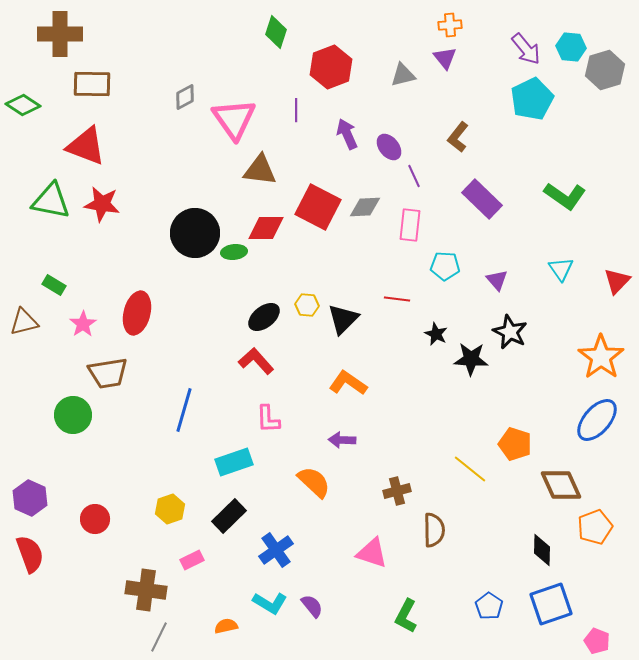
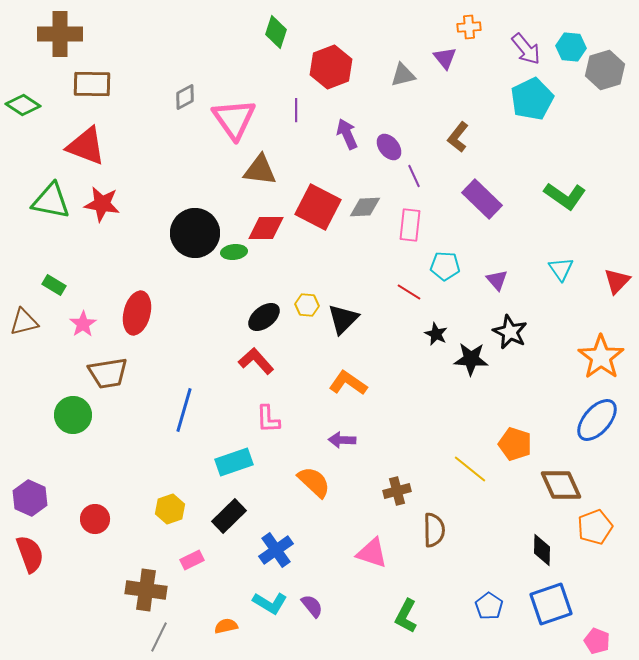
orange cross at (450, 25): moved 19 px right, 2 px down
red line at (397, 299): moved 12 px right, 7 px up; rotated 25 degrees clockwise
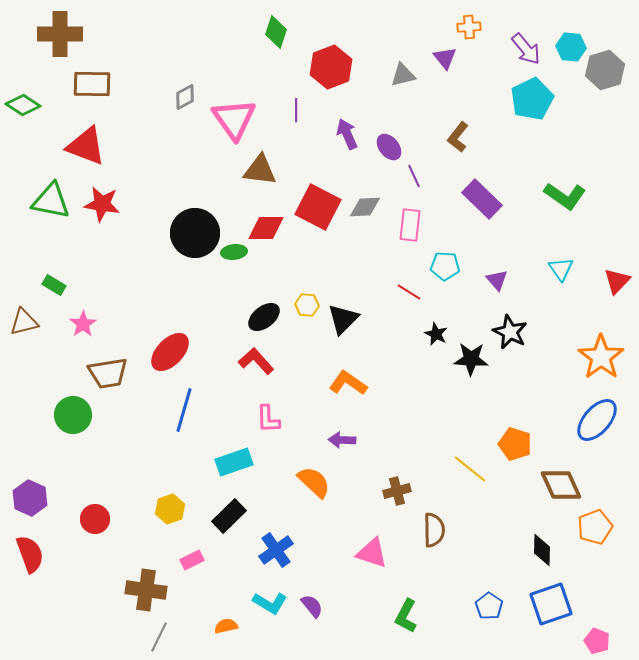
red ellipse at (137, 313): moved 33 px right, 39 px down; rotated 30 degrees clockwise
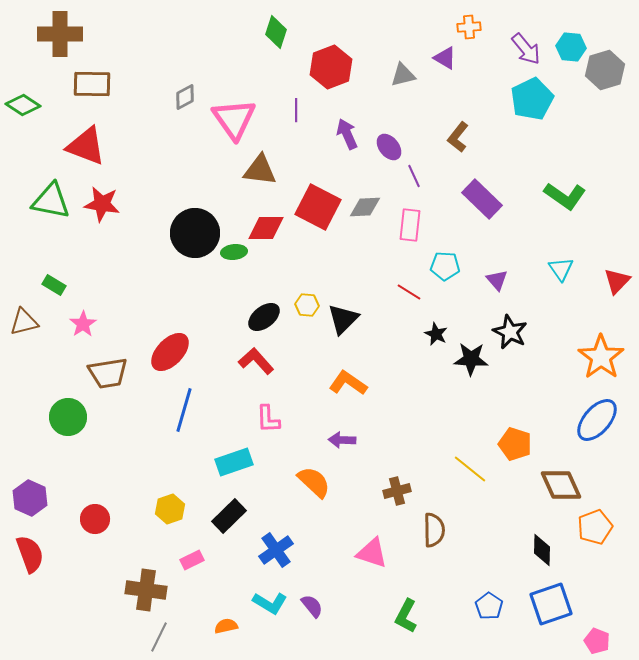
purple triangle at (445, 58): rotated 20 degrees counterclockwise
green circle at (73, 415): moved 5 px left, 2 px down
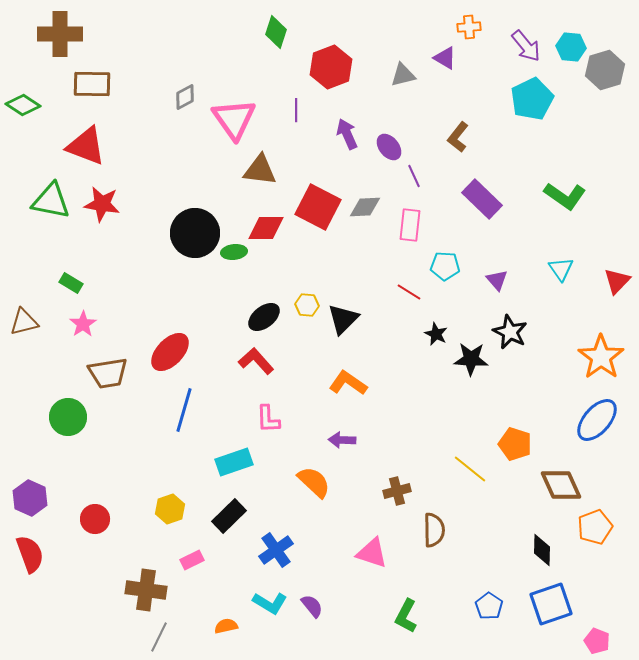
purple arrow at (526, 49): moved 3 px up
green rectangle at (54, 285): moved 17 px right, 2 px up
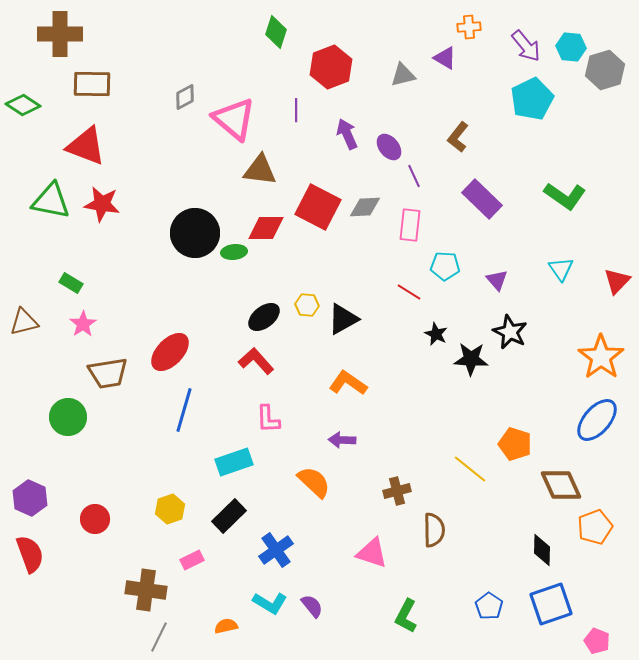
pink triangle at (234, 119): rotated 15 degrees counterclockwise
black triangle at (343, 319): rotated 16 degrees clockwise
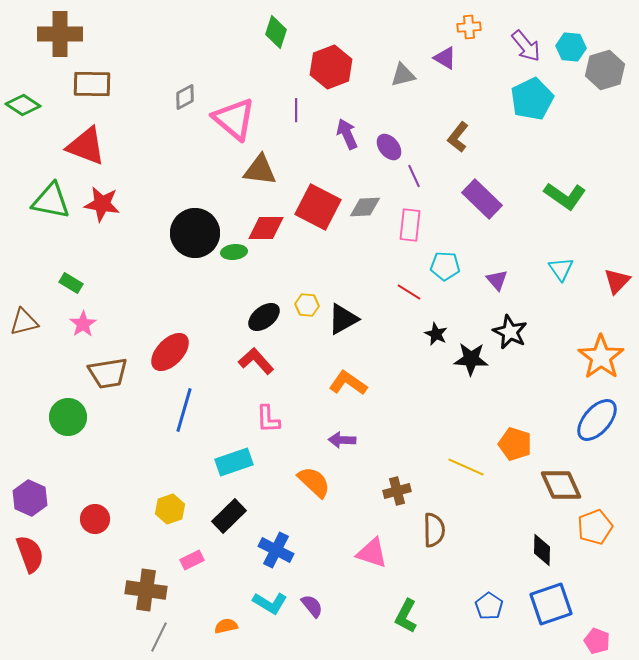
yellow line at (470, 469): moved 4 px left, 2 px up; rotated 15 degrees counterclockwise
blue cross at (276, 550): rotated 28 degrees counterclockwise
